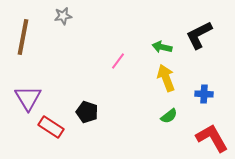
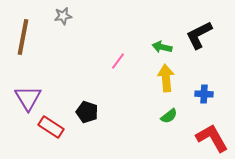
yellow arrow: rotated 16 degrees clockwise
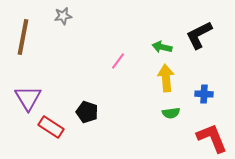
green semicircle: moved 2 px right, 3 px up; rotated 30 degrees clockwise
red L-shape: rotated 8 degrees clockwise
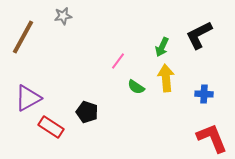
brown line: rotated 18 degrees clockwise
green arrow: rotated 78 degrees counterclockwise
purple triangle: rotated 32 degrees clockwise
green semicircle: moved 35 px left, 26 px up; rotated 42 degrees clockwise
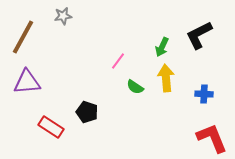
green semicircle: moved 1 px left
purple triangle: moved 1 px left, 16 px up; rotated 24 degrees clockwise
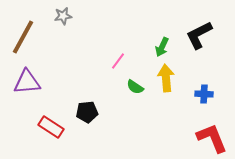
black pentagon: rotated 25 degrees counterclockwise
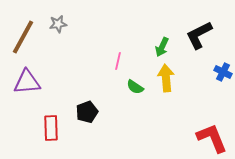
gray star: moved 5 px left, 8 px down
pink line: rotated 24 degrees counterclockwise
blue cross: moved 19 px right, 22 px up; rotated 24 degrees clockwise
black pentagon: rotated 15 degrees counterclockwise
red rectangle: moved 1 px down; rotated 55 degrees clockwise
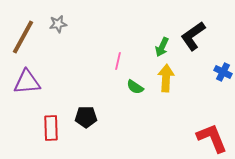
black L-shape: moved 6 px left, 1 px down; rotated 8 degrees counterclockwise
yellow arrow: rotated 8 degrees clockwise
black pentagon: moved 1 px left, 5 px down; rotated 20 degrees clockwise
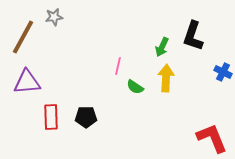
gray star: moved 4 px left, 7 px up
black L-shape: rotated 36 degrees counterclockwise
pink line: moved 5 px down
red rectangle: moved 11 px up
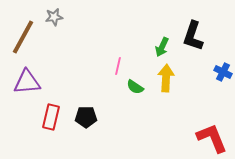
red rectangle: rotated 15 degrees clockwise
